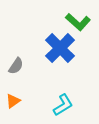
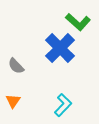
gray semicircle: rotated 102 degrees clockwise
orange triangle: rotated 21 degrees counterclockwise
cyan L-shape: rotated 15 degrees counterclockwise
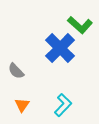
green L-shape: moved 2 px right, 3 px down
gray semicircle: moved 5 px down
orange triangle: moved 9 px right, 4 px down
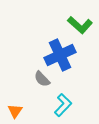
blue cross: moved 7 px down; rotated 20 degrees clockwise
gray semicircle: moved 26 px right, 8 px down
orange triangle: moved 7 px left, 6 px down
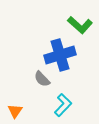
blue cross: rotated 8 degrees clockwise
